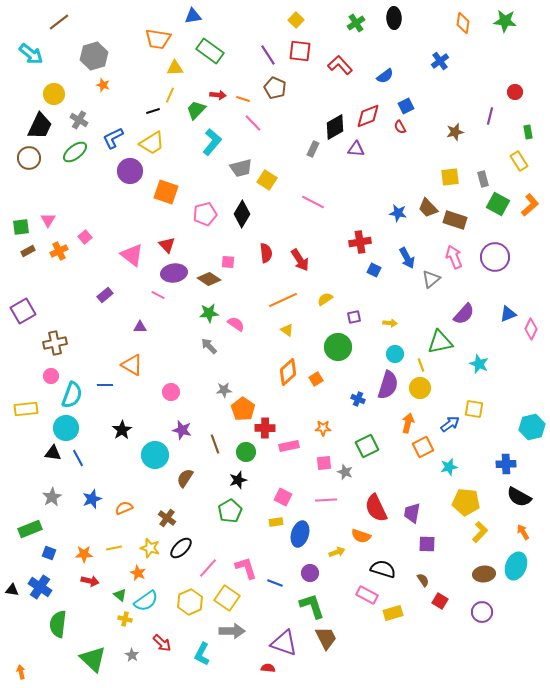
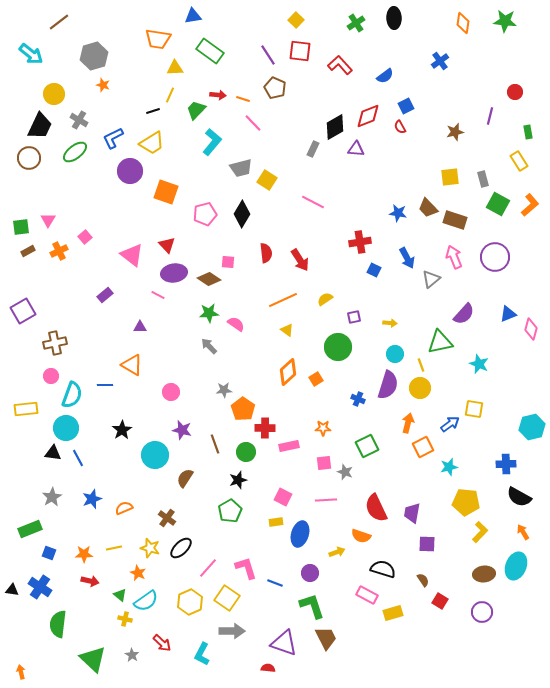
pink diamond at (531, 329): rotated 10 degrees counterclockwise
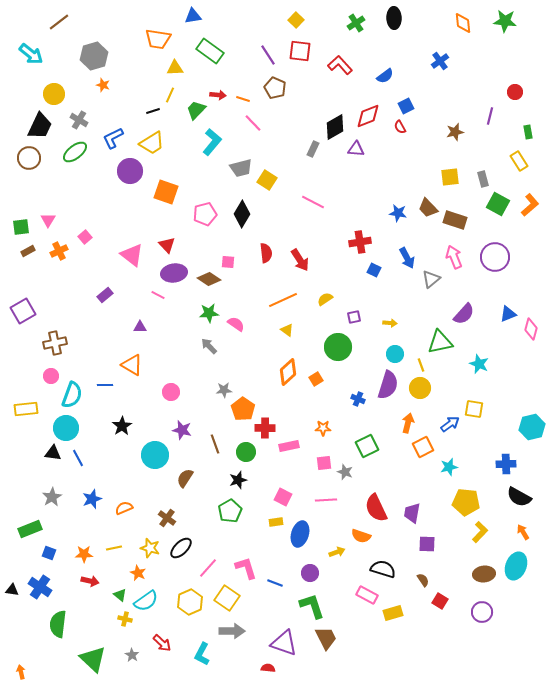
orange diamond at (463, 23): rotated 15 degrees counterclockwise
black star at (122, 430): moved 4 px up
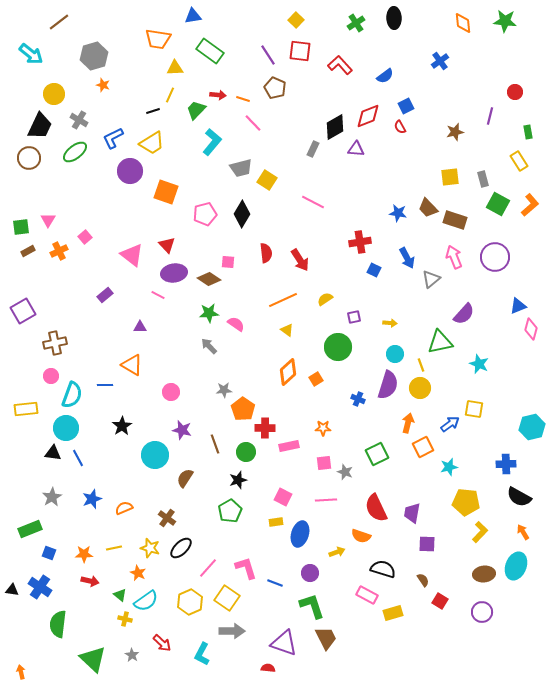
blue triangle at (508, 314): moved 10 px right, 8 px up
green square at (367, 446): moved 10 px right, 8 px down
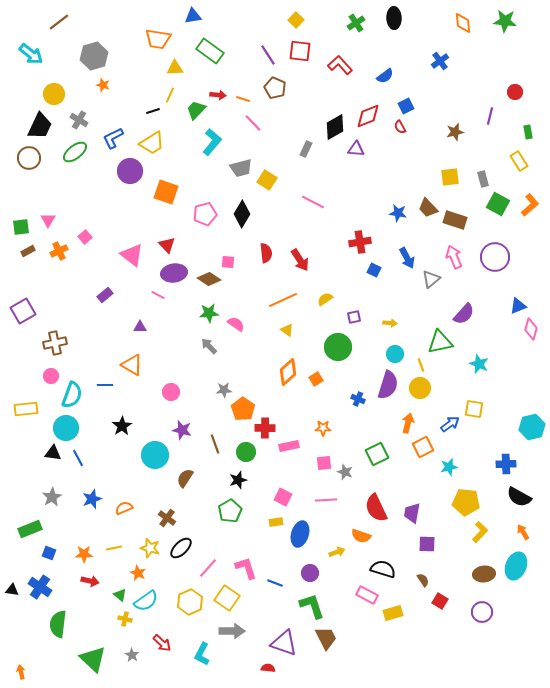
gray rectangle at (313, 149): moved 7 px left
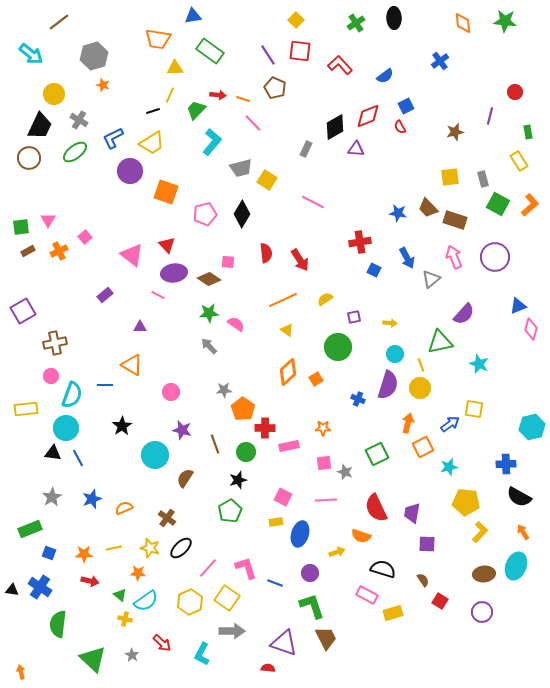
orange star at (138, 573): rotated 21 degrees counterclockwise
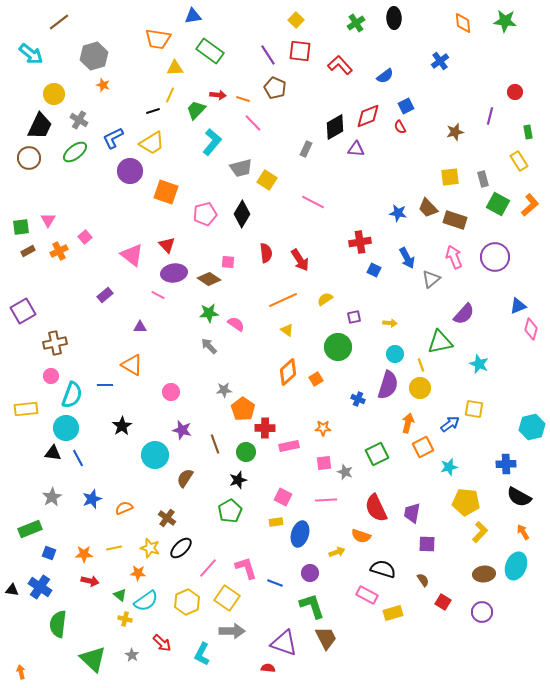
red square at (440, 601): moved 3 px right, 1 px down
yellow hexagon at (190, 602): moved 3 px left
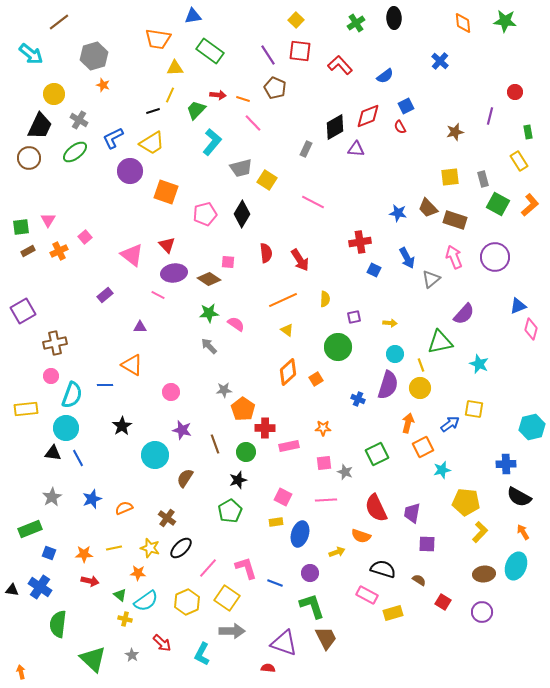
blue cross at (440, 61): rotated 12 degrees counterclockwise
yellow semicircle at (325, 299): rotated 126 degrees clockwise
cyan star at (449, 467): moved 7 px left, 3 px down
brown semicircle at (423, 580): moved 4 px left; rotated 24 degrees counterclockwise
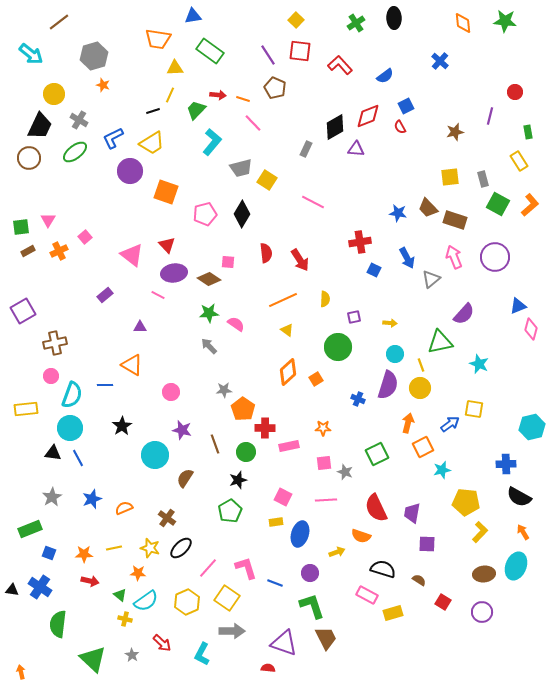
cyan circle at (66, 428): moved 4 px right
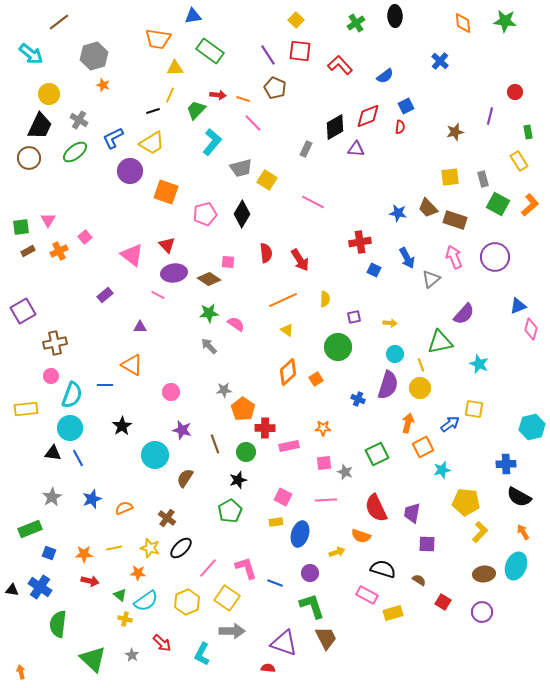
black ellipse at (394, 18): moved 1 px right, 2 px up
yellow circle at (54, 94): moved 5 px left
red semicircle at (400, 127): rotated 144 degrees counterclockwise
